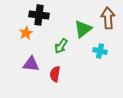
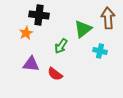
red semicircle: rotated 63 degrees counterclockwise
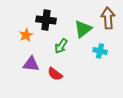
black cross: moved 7 px right, 5 px down
orange star: moved 2 px down
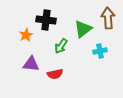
cyan cross: rotated 24 degrees counterclockwise
red semicircle: rotated 49 degrees counterclockwise
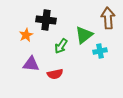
green triangle: moved 1 px right, 6 px down
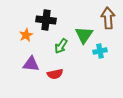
green triangle: rotated 18 degrees counterclockwise
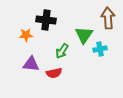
orange star: rotated 24 degrees clockwise
green arrow: moved 1 px right, 5 px down
cyan cross: moved 2 px up
red semicircle: moved 1 px left, 1 px up
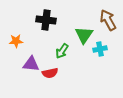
brown arrow: moved 2 px down; rotated 25 degrees counterclockwise
orange star: moved 10 px left, 6 px down
red semicircle: moved 4 px left
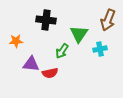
brown arrow: rotated 130 degrees counterclockwise
green triangle: moved 5 px left, 1 px up
